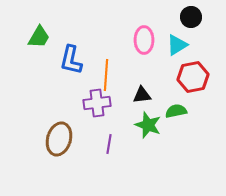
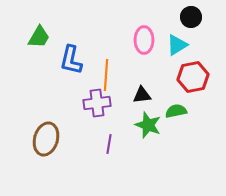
brown ellipse: moved 13 px left
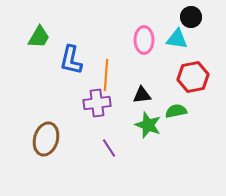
cyan triangle: moved 6 px up; rotated 40 degrees clockwise
purple line: moved 4 px down; rotated 42 degrees counterclockwise
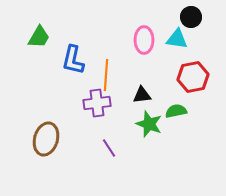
blue L-shape: moved 2 px right
green star: moved 1 px right, 1 px up
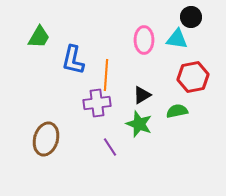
black triangle: rotated 24 degrees counterclockwise
green semicircle: moved 1 px right
green star: moved 10 px left
purple line: moved 1 px right, 1 px up
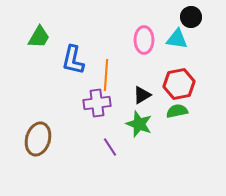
red hexagon: moved 14 px left, 7 px down
brown ellipse: moved 8 px left
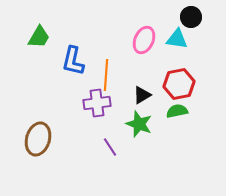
pink ellipse: rotated 24 degrees clockwise
blue L-shape: moved 1 px down
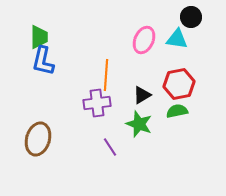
green trapezoid: rotated 30 degrees counterclockwise
blue L-shape: moved 30 px left
